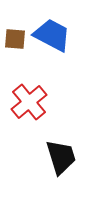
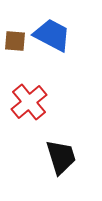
brown square: moved 2 px down
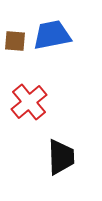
blue trapezoid: rotated 39 degrees counterclockwise
black trapezoid: rotated 15 degrees clockwise
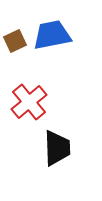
brown square: rotated 30 degrees counterclockwise
black trapezoid: moved 4 px left, 9 px up
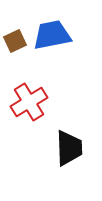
red cross: rotated 9 degrees clockwise
black trapezoid: moved 12 px right
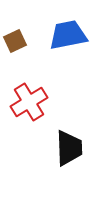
blue trapezoid: moved 16 px right
